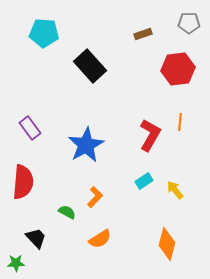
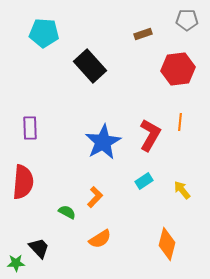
gray pentagon: moved 2 px left, 3 px up
purple rectangle: rotated 35 degrees clockwise
blue star: moved 17 px right, 3 px up
yellow arrow: moved 7 px right
black trapezoid: moved 3 px right, 10 px down
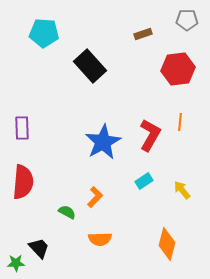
purple rectangle: moved 8 px left
orange semicircle: rotated 30 degrees clockwise
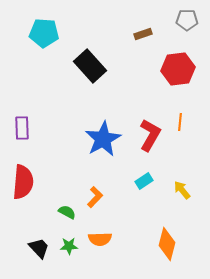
blue star: moved 3 px up
green star: moved 53 px right, 17 px up
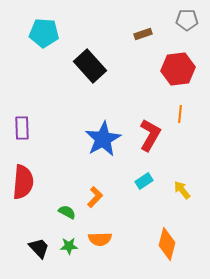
orange line: moved 8 px up
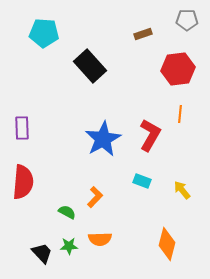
cyan rectangle: moved 2 px left; rotated 54 degrees clockwise
black trapezoid: moved 3 px right, 5 px down
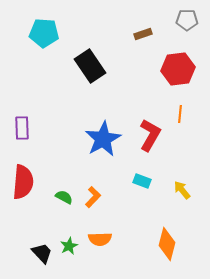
black rectangle: rotated 8 degrees clockwise
orange L-shape: moved 2 px left
green semicircle: moved 3 px left, 15 px up
green star: rotated 24 degrees counterclockwise
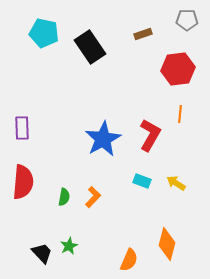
cyan pentagon: rotated 8 degrees clockwise
black rectangle: moved 19 px up
yellow arrow: moved 6 px left, 7 px up; rotated 18 degrees counterclockwise
green semicircle: rotated 72 degrees clockwise
orange semicircle: moved 29 px right, 21 px down; rotated 65 degrees counterclockwise
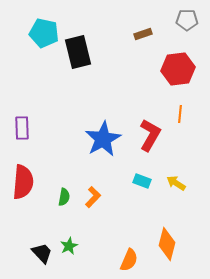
black rectangle: moved 12 px left, 5 px down; rotated 20 degrees clockwise
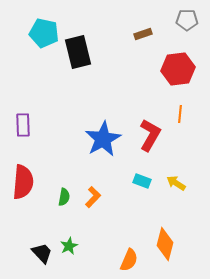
purple rectangle: moved 1 px right, 3 px up
orange diamond: moved 2 px left
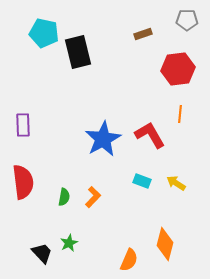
red L-shape: rotated 60 degrees counterclockwise
red semicircle: rotated 12 degrees counterclockwise
green star: moved 3 px up
